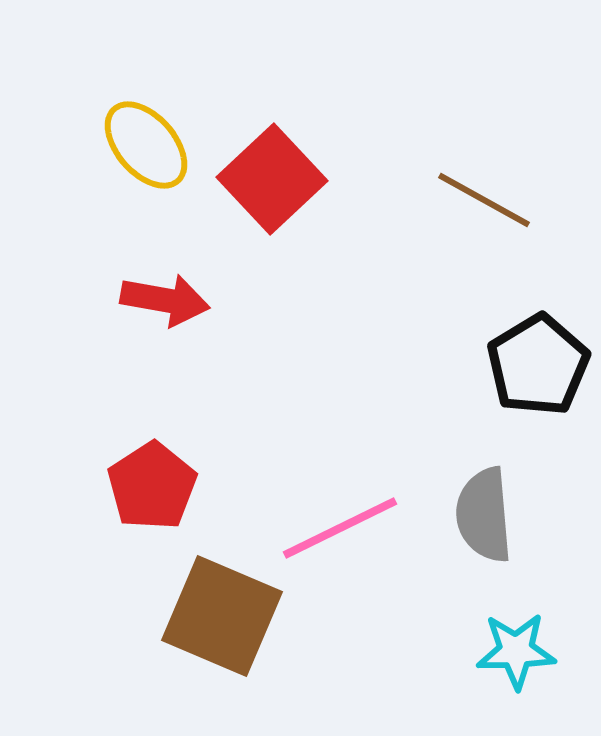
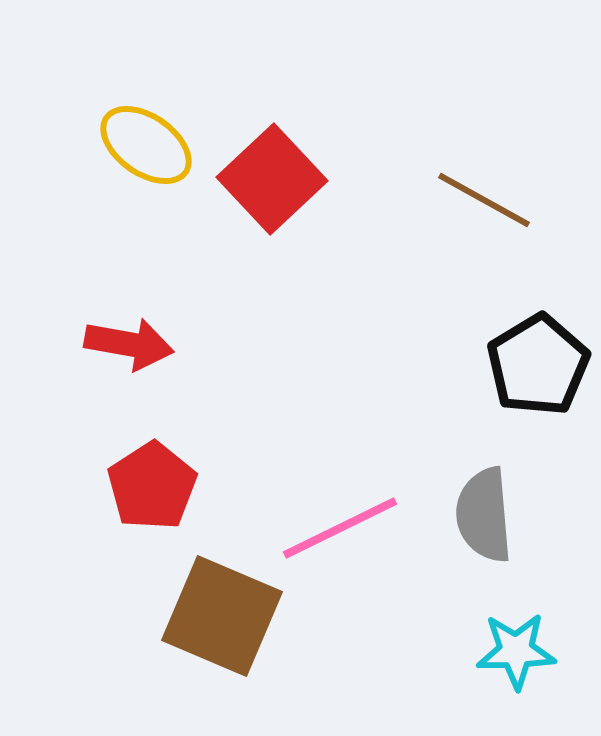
yellow ellipse: rotated 14 degrees counterclockwise
red arrow: moved 36 px left, 44 px down
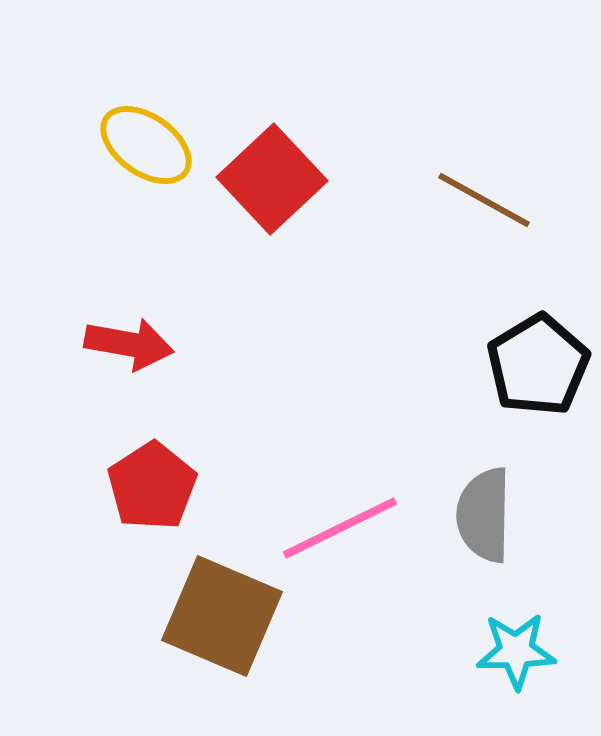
gray semicircle: rotated 6 degrees clockwise
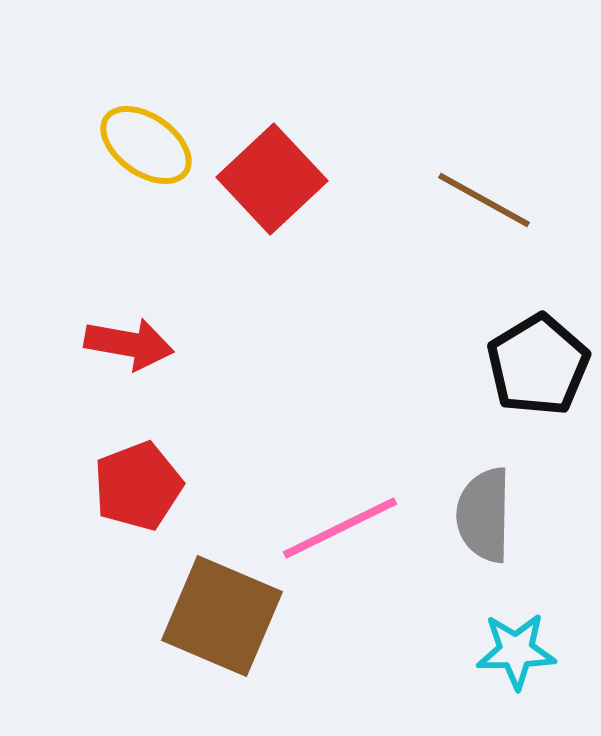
red pentagon: moved 14 px left; rotated 12 degrees clockwise
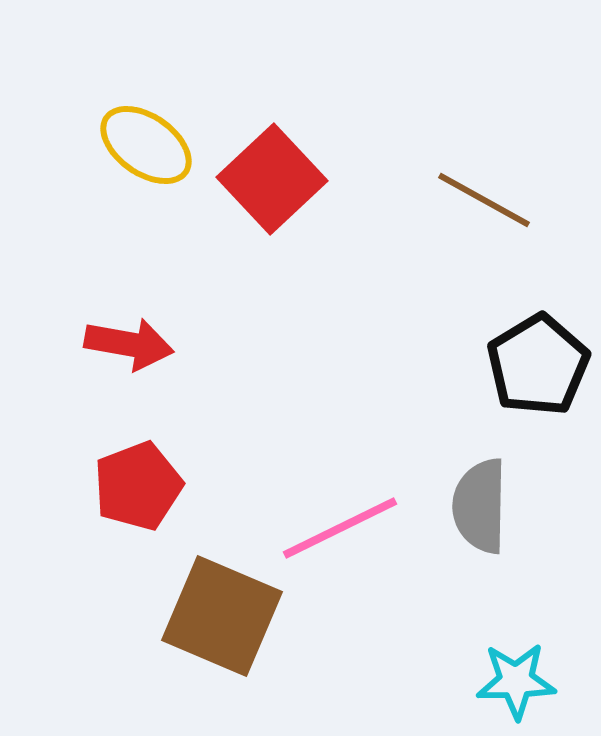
gray semicircle: moved 4 px left, 9 px up
cyan star: moved 30 px down
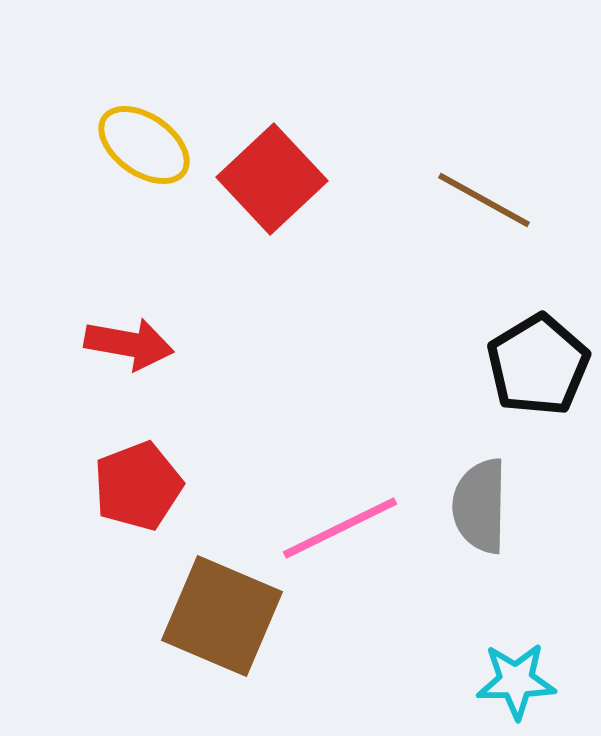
yellow ellipse: moved 2 px left
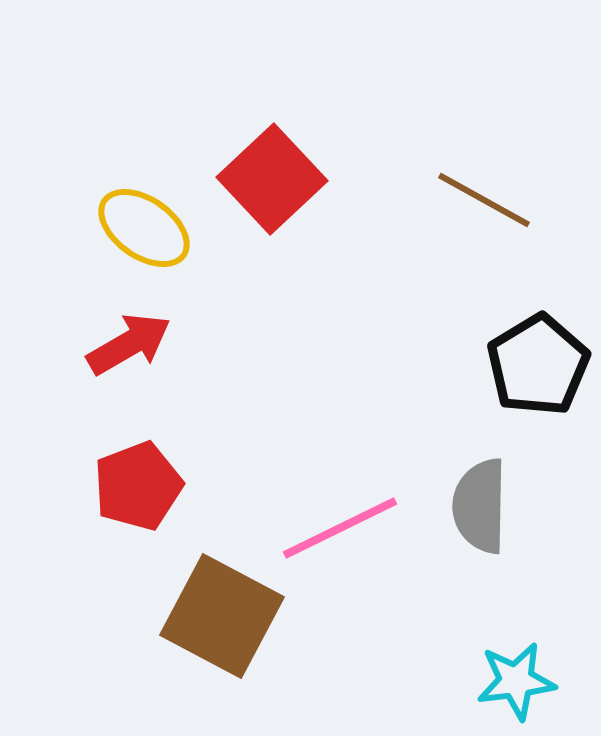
yellow ellipse: moved 83 px down
red arrow: rotated 40 degrees counterclockwise
brown square: rotated 5 degrees clockwise
cyan star: rotated 6 degrees counterclockwise
